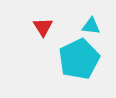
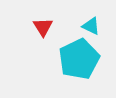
cyan triangle: rotated 18 degrees clockwise
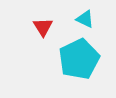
cyan triangle: moved 6 px left, 7 px up
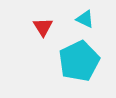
cyan pentagon: moved 2 px down
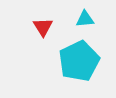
cyan triangle: rotated 30 degrees counterclockwise
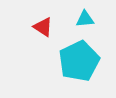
red triangle: rotated 25 degrees counterclockwise
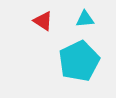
red triangle: moved 6 px up
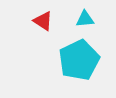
cyan pentagon: moved 1 px up
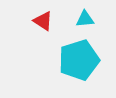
cyan pentagon: rotated 9 degrees clockwise
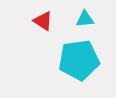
cyan pentagon: rotated 9 degrees clockwise
